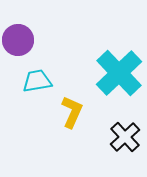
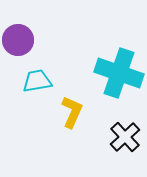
cyan cross: rotated 27 degrees counterclockwise
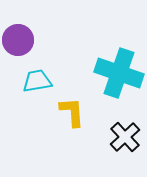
yellow L-shape: rotated 28 degrees counterclockwise
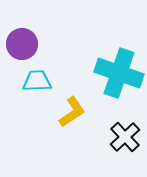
purple circle: moved 4 px right, 4 px down
cyan trapezoid: rotated 8 degrees clockwise
yellow L-shape: rotated 60 degrees clockwise
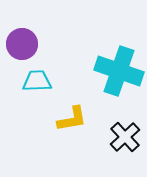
cyan cross: moved 2 px up
yellow L-shape: moved 7 px down; rotated 24 degrees clockwise
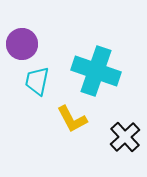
cyan cross: moved 23 px left
cyan trapezoid: rotated 76 degrees counterclockwise
yellow L-shape: rotated 72 degrees clockwise
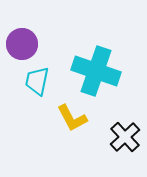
yellow L-shape: moved 1 px up
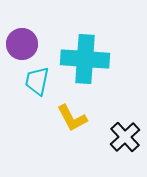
cyan cross: moved 11 px left, 12 px up; rotated 15 degrees counterclockwise
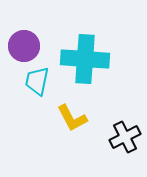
purple circle: moved 2 px right, 2 px down
black cross: rotated 16 degrees clockwise
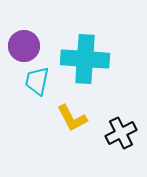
black cross: moved 4 px left, 4 px up
